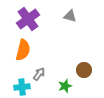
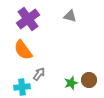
orange semicircle: rotated 130 degrees clockwise
brown circle: moved 5 px right, 10 px down
green star: moved 6 px right, 3 px up
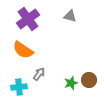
orange semicircle: rotated 20 degrees counterclockwise
cyan cross: moved 3 px left
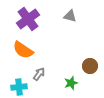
brown circle: moved 1 px right, 14 px up
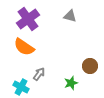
orange semicircle: moved 1 px right, 3 px up
cyan cross: moved 2 px right; rotated 35 degrees clockwise
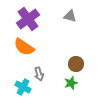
brown circle: moved 14 px left, 2 px up
gray arrow: rotated 128 degrees clockwise
cyan cross: moved 2 px right
